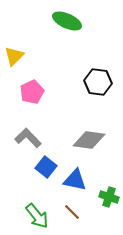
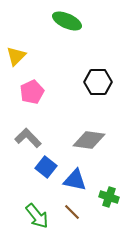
yellow triangle: moved 2 px right
black hexagon: rotated 8 degrees counterclockwise
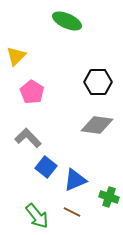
pink pentagon: rotated 15 degrees counterclockwise
gray diamond: moved 8 px right, 15 px up
blue triangle: rotated 35 degrees counterclockwise
brown line: rotated 18 degrees counterclockwise
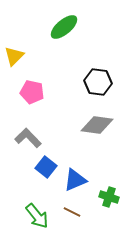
green ellipse: moved 3 px left, 6 px down; rotated 64 degrees counterclockwise
yellow triangle: moved 2 px left
black hexagon: rotated 8 degrees clockwise
pink pentagon: rotated 20 degrees counterclockwise
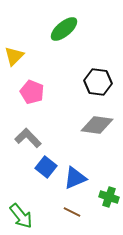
green ellipse: moved 2 px down
pink pentagon: rotated 10 degrees clockwise
blue triangle: moved 2 px up
green arrow: moved 16 px left
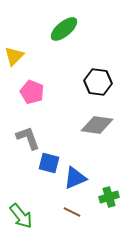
gray L-shape: rotated 24 degrees clockwise
blue square: moved 3 px right, 4 px up; rotated 25 degrees counterclockwise
green cross: rotated 36 degrees counterclockwise
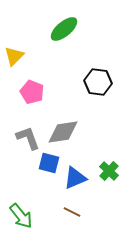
gray diamond: moved 34 px left, 7 px down; rotated 16 degrees counterclockwise
green cross: moved 26 px up; rotated 30 degrees counterclockwise
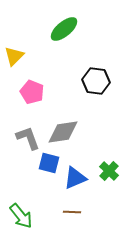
black hexagon: moved 2 px left, 1 px up
brown line: rotated 24 degrees counterclockwise
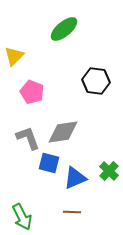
green arrow: moved 1 px right, 1 px down; rotated 12 degrees clockwise
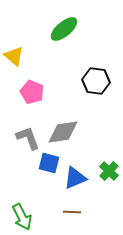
yellow triangle: rotated 35 degrees counterclockwise
